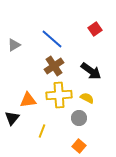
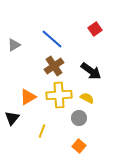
orange triangle: moved 3 px up; rotated 24 degrees counterclockwise
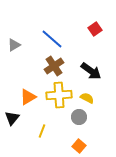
gray circle: moved 1 px up
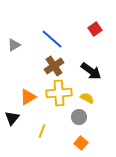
yellow cross: moved 2 px up
orange square: moved 2 px right, 3 px up
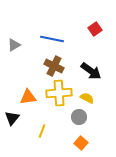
blue line: rotated 30 degrees counterclockwise
brown cross: rotated 30 degrees counterclockwise
orange triangle: rotated 24 degrees clockwise
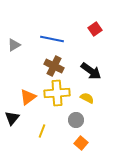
yellow cross: moved 2 px left
orange triangle: rotated 30 degrees counterclockwise
gray circle: moved 3 px left, 3 px down
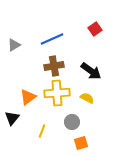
blue line: rotated 35 degrees counterclockwise
brown cross: rotated 36 degrees counterclockwise
gray circle: moved 4 px left, 2 px down
orange square: rotated 32 degrees clockwise
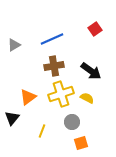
yellow cross: moved 4 px right, 1 px down; rotated 15 degrees counterclockwise
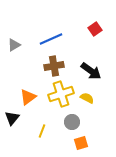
blue line: moved 1 px left
